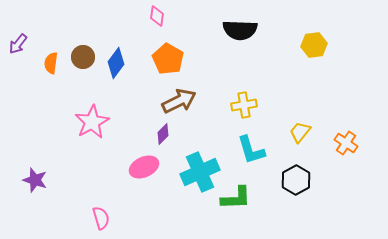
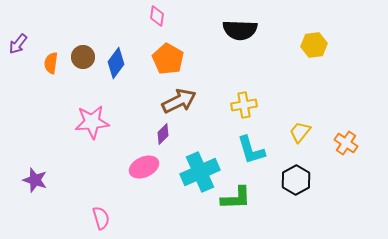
pink star: rotated 24 degrees clockwise
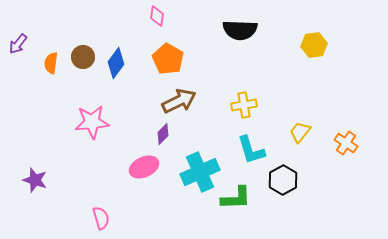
black hexagon: moved 13 px left
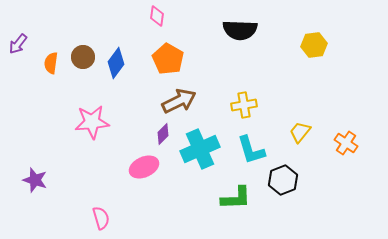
cyan cross: moved 23 px up
black hexagon: rotated 8 degrees clockwise
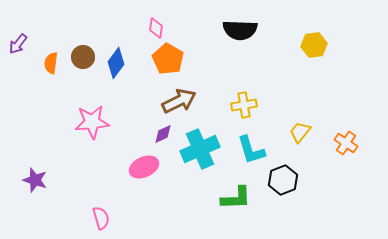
pink diamond: moved 1 px left, 12 px down
purple diamond: rotated 20 degrees clockwise
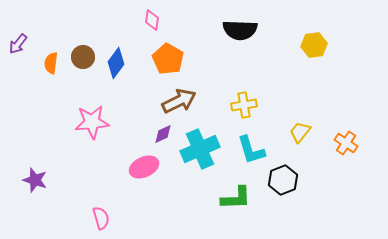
pink diamond: moved 4 px left, 8 px up
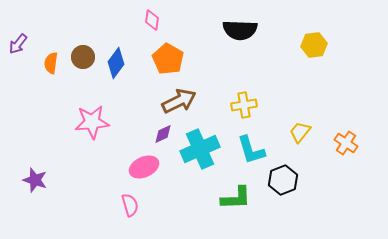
pink semicircle: moved 29 px right, 13 px up
